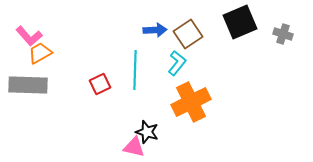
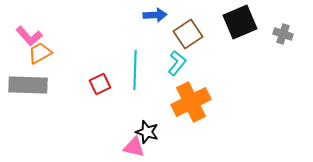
blue arrow: moved 15 px up
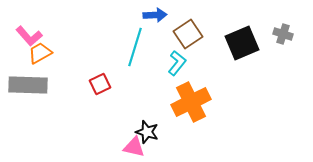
black square: moved 2 px right, 21 px down
cyan line: moved 23 px up; rotated 15 degrees clockwise
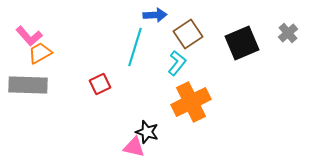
gray cross: moved 5 px right, 1 px up; rotated 30 degrees clockwise
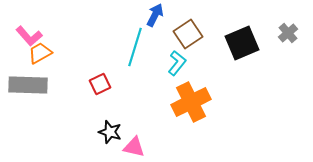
blue arrow: rotated 60 degrees counterclockwise
black star: moved 37 px left
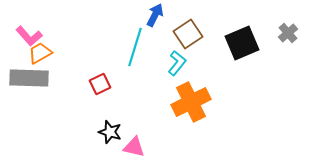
gray rectangle: moved 1 px right, 7 px up
